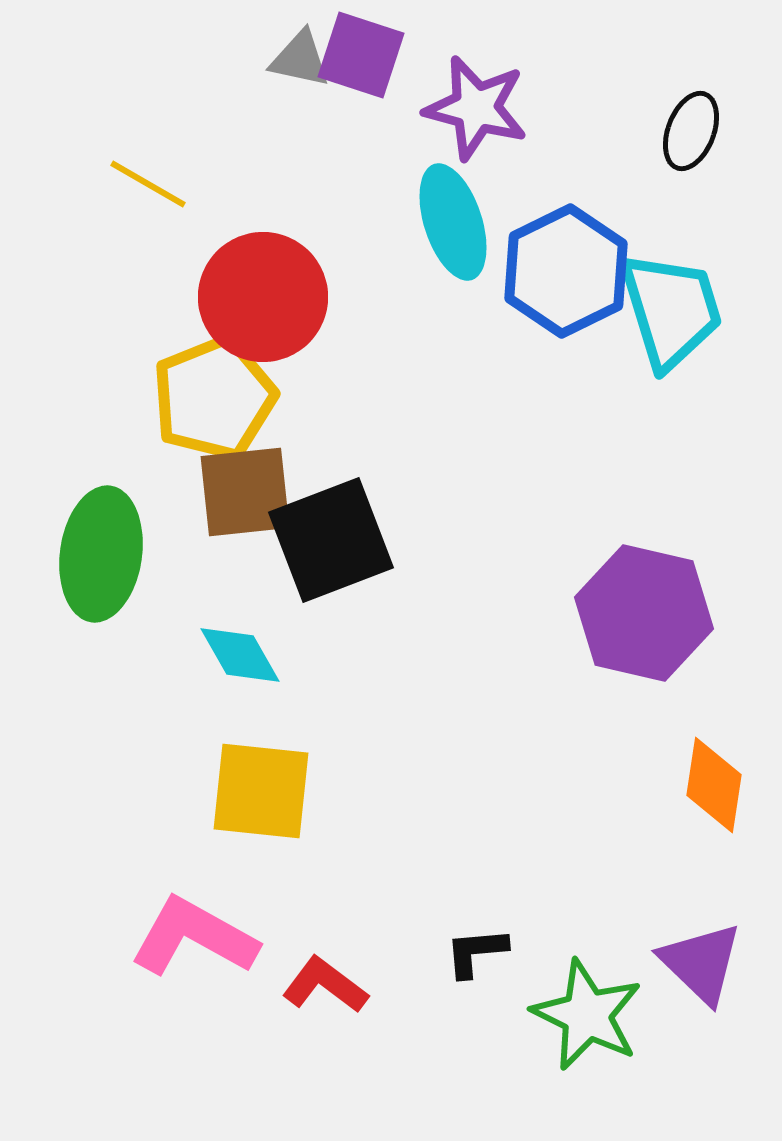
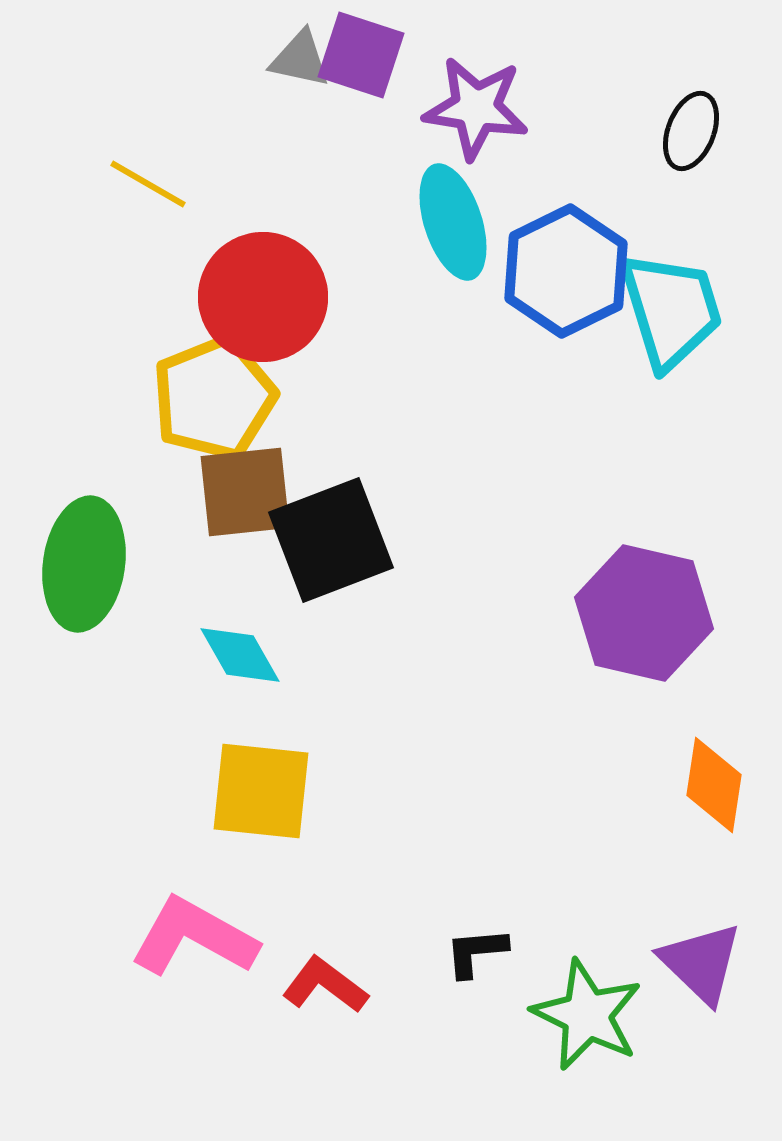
purple star: rotated 6 degrees counterclockwise
green ellipse: moved 17 px left, 10 px down
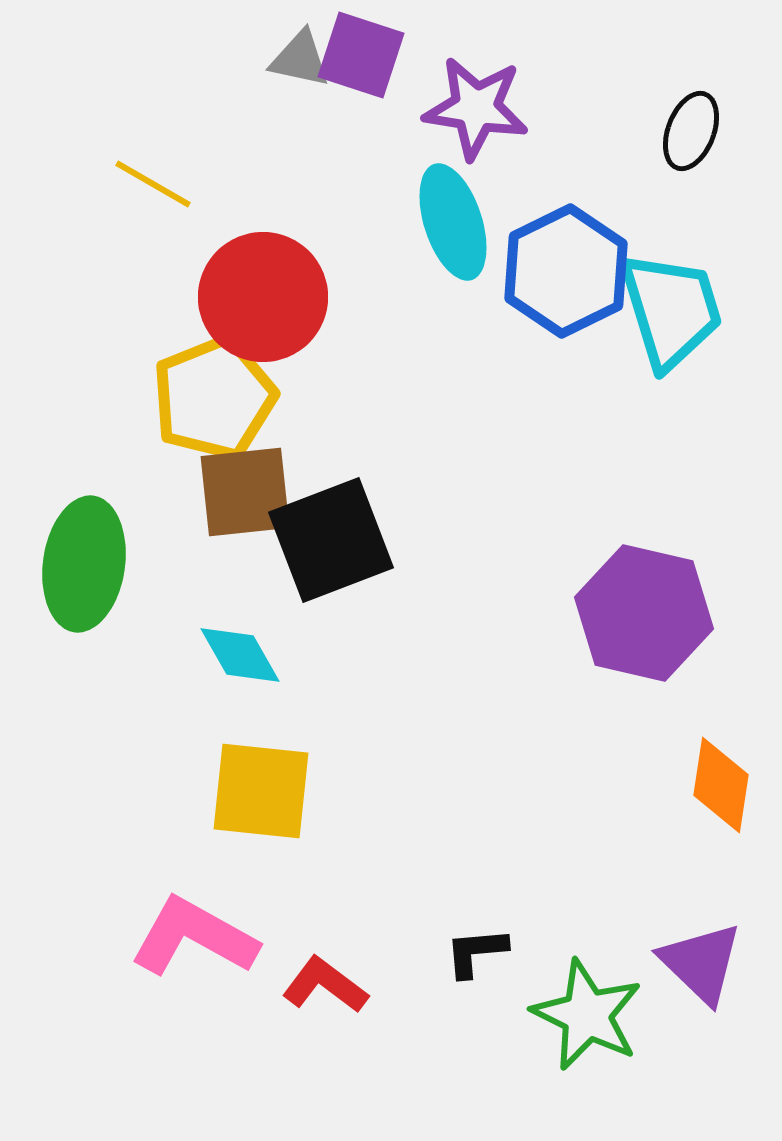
yellow line: moved 5 px right
orange diamond: moved 7 px right
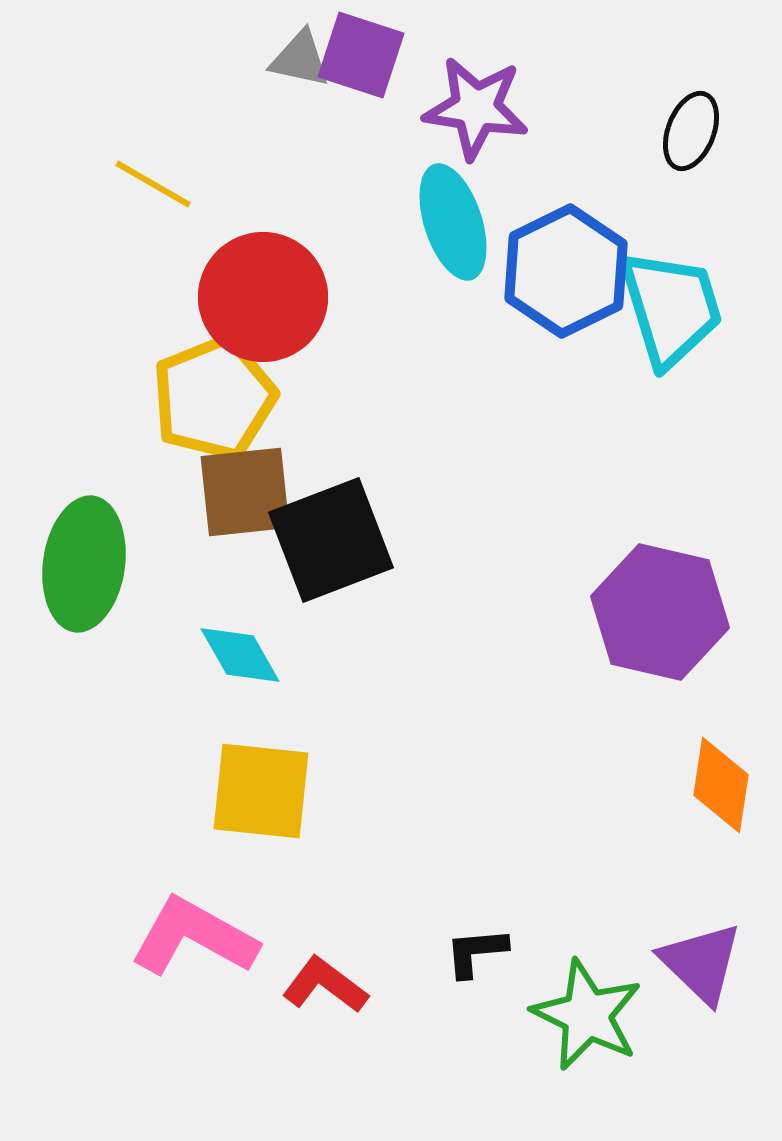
cyan trapezoid: moved 2 px up
purple hexagon: moved 16 px right, 1 px up
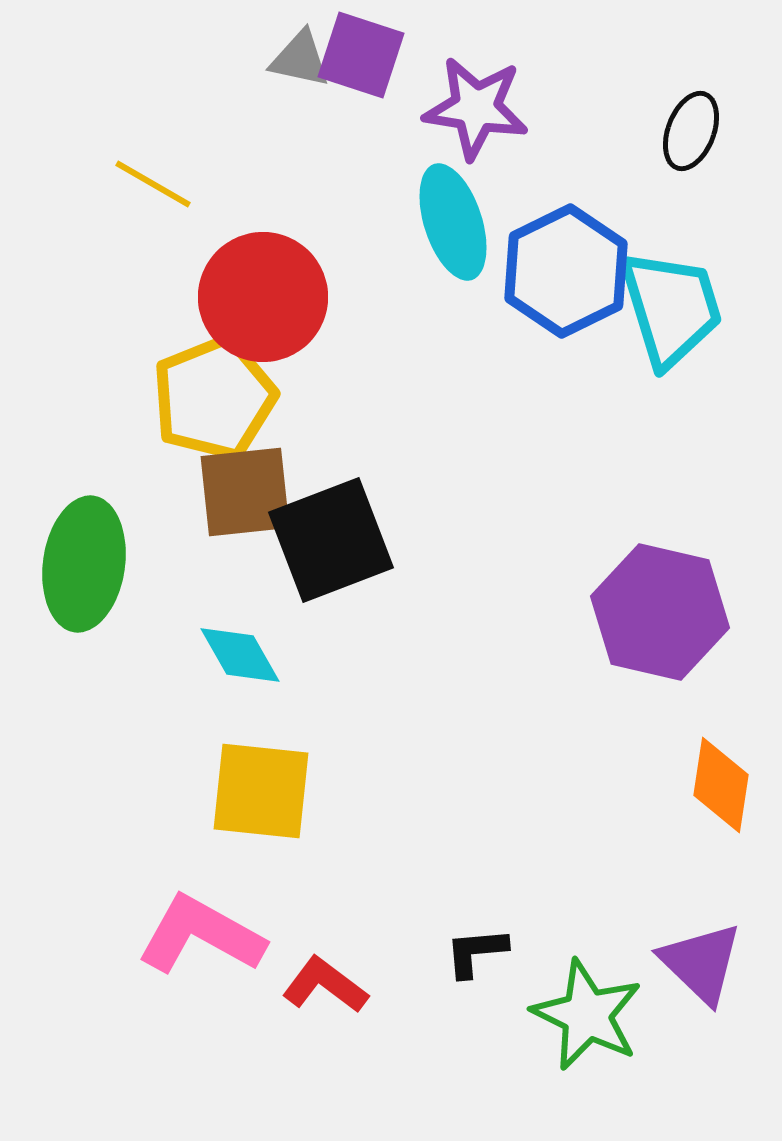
pink L-shape: moved 7 px right, 2 px up
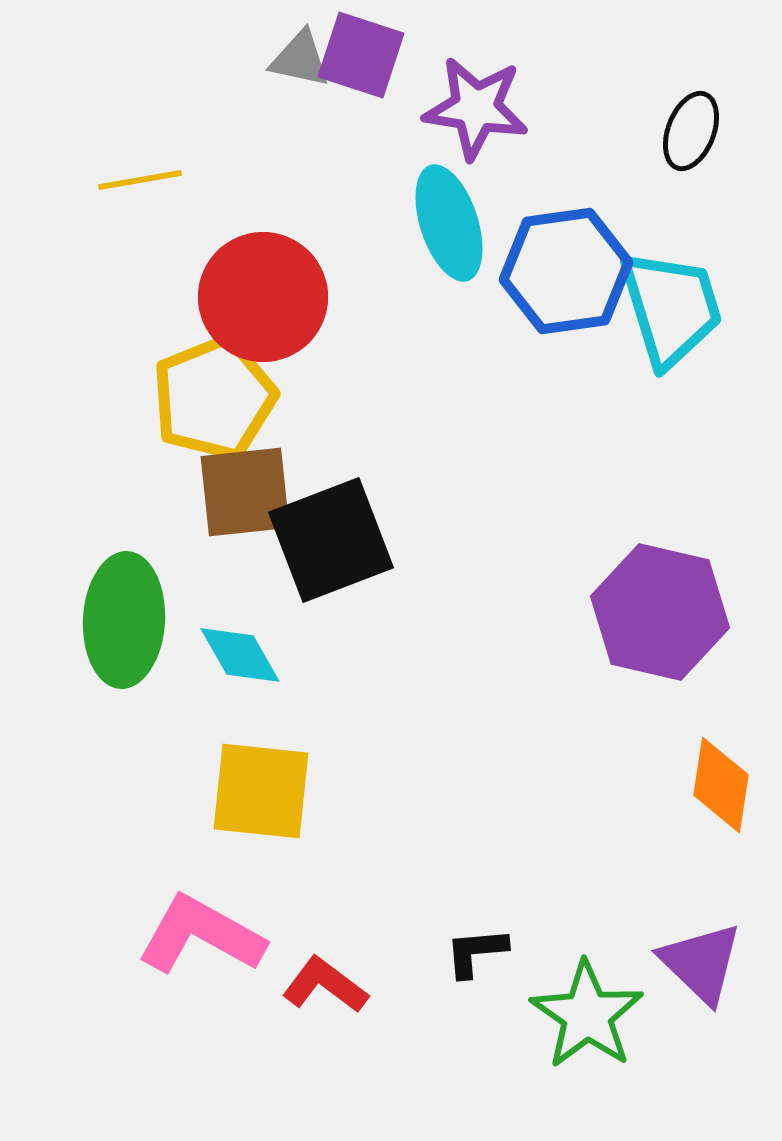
yellow line: moved 13 px left, 4 px up; rotated 40 degrees counterclockwise
cyan ellipse: moved 4 px left, 1 px down
blue hexagon: rotated 18 degrees clockwise
green ellipse: moved 40 px right, 56 px down; rotated 5 degrees counterclockwise
green star: rotated 9 degrees clockwise
